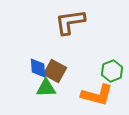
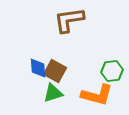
brown L-shape: moved 1 px left, 2 px up
green hexagon: rotated 15 degrees clockwise
green triangle: moved 7 px right, 5 px down; rotated 15 degrees counterclockwise
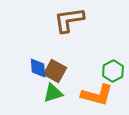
green hexagon: moved 1 px right; rotated 20 degrees counterclockwise
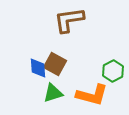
brown square: moved 7 px up
orange L-shape: moved 5 px left
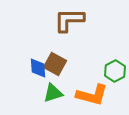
brown L-shape: rotated 8 degrees clockwise
green hexagon: moved 2 px right
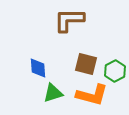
brown square: moved 31 px right; rotated 15 degrees counterclockwise
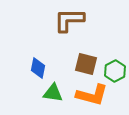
blue diamond: rotated 15 degrees clockwise
green triangle: rotated 25 degrees clockwise
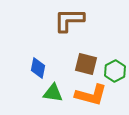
orange L-shape: moved 1 px left
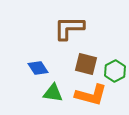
brown L-shape: moved 8 px down
blue diamond: rotated 45 degrees counterclockwise
